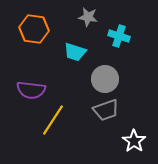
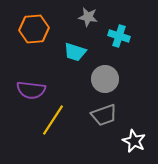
orange hexagon: rotated 12 degrees counterclockwise
gray trapezoid: moved 2 px left, 5 px down
white star: rotated 10 degrees counterclockwise
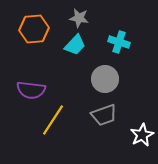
gray star: moved 9 px left, 1 px down
cyan cross: moved 6 px down
cyan trapezoid: moved 7 px up; rotated 65 degrees counterclockwise
white star: moved 8 px right, 6 px up; rotated 20 degrees clockwise
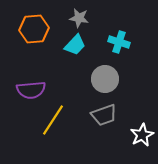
purple semicircle: rotated 12 degrees counterclockwise
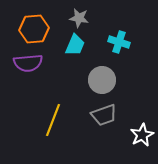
cyan trapezoid: rotated 20 degrees counterclockwise
gray circle: moved 3 px left, 1 px down
purple semicircle: moved 3 px left, 27 px up
yellow line: rotated 12 degrees counterclockwise
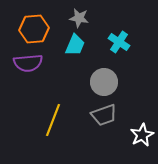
cyan cross: rotated 15 degrees clockwise
gray circle: moved 2 px right, 2 px down
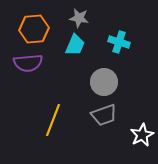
cyan cross: rotated 15 degrees counterclockwise
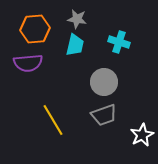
gray star: moved 2 px left, 1 px down
orange hexagon: moved 1 px right
cyan trapezoid: rotated 10 degrees counterclockwise
yellow line: rotated 52 degrees counterclockwise
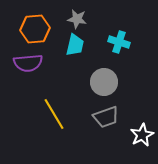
gray trapezoid: moved 2 px right, 2 px down
yellow line: moved 1 px right, 6 px up
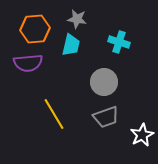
cyan trapezoid: moved 4 px left
